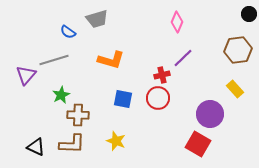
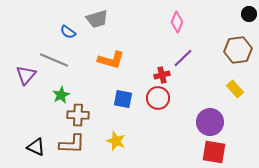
gray line: rotated 40 degrees clockwise
purple circle: moved 8 px down
red square: moved 16 px right, 8 px down; rotated 20 degrees counterclockwise
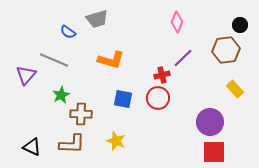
black circle: moved 9 px left, 11 px down
brown hexagon: moved 12 px left
brown cross: moved 3 px right, 1 px up
black triangle: moved 4 px left
red square: rotated 10 degrees counterclockwise
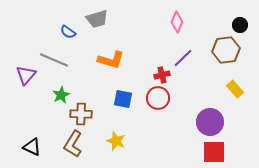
brown L-shape: moved 1 px right; rotated 120 degrees clockwise
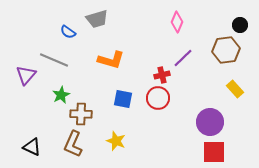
brown L-shape: rotated 8 degrees counterclockwise
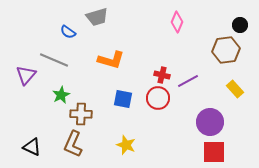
gray trapezoid: moved 2 px up
purple line: moved 5 px right, 23 px down; rotated 15 degrees clockwise
red cross: rotated 28 degrees clockwise
yellow star: moved 10 px right, 4 px down
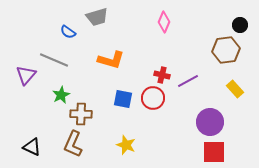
pink diamond: moved 13 px left
red circle: moved 5 px left
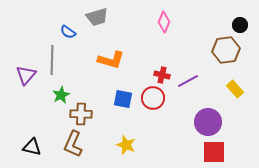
gray line: moved 2 px left; rotated 68 degrees clockwise
purple circle: moved 2 px left
black triangle: rotated 12 degrees counterclockwise
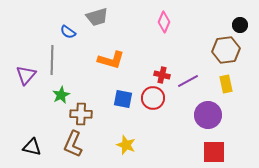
yellow rectangle: moved 9 px left, 5 px up; rotated 30 degrees clockwise
purple circle: moved 7 px up
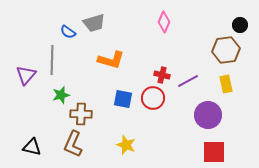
gray trapezoid: moved 3 px left, 6 px down
green star: rotated 12 degrees clockwise
